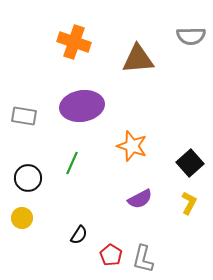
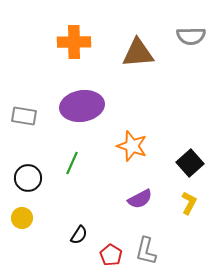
orange cross: rotated 20 degrees counterclockwise
brown triangle: moved 6 px up
gray L-shape: moved 3 px right, 8 px up
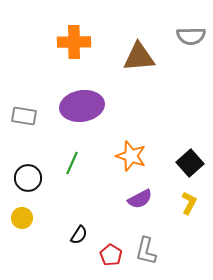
brown triangle: moved 1 px right, 4 px down
orange star: moved 1 px left, 10 px down
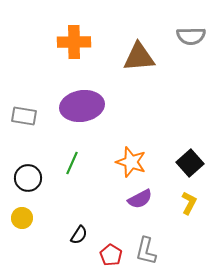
orange star: moved 6 px down
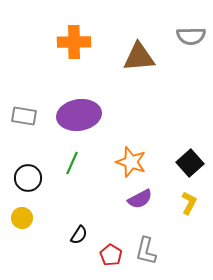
purple ellipse: moved 3 px left, 9 px down
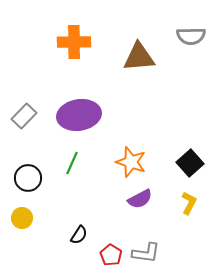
gray rectangle: rotated 55 degrees counterclockwise
gray L-shape: moved 2 px down; rotated 96 degrees counterclockwise
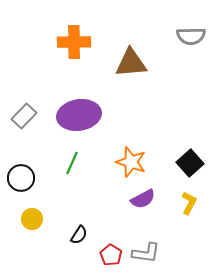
brown triangle: moved 8 px left, 6 px down
black circle: moved 7 px left
purple semicircle: moved 3 px right
yellow circle: moved 10 px right, 1 px down
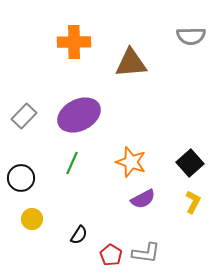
purple ellipse: rotated 18 degrees counterclockwise
yellow L-shape: moved 4 px right, 1 px up
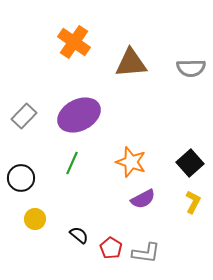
gray semicircle: moved 32 px down
orange cross: rotated 36 degrees clockwise
yellow circle: moved 3 px right
black semicircle: rotated 84 degrees counterclockwise
red pentagon: moved 7 px up
